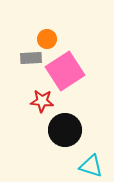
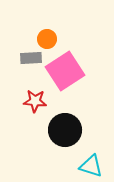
red star: moved 7 px left
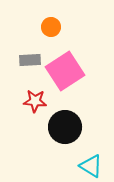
orange circle: moved 4 px right, 12 px up
gray rectangle: moved 1 px left, 2 px down
black circle: moved 3 px up
cyan triangle: rotated 15 degrees clockwise
